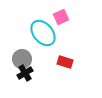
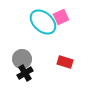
cyan ellipse: moved 11 px up; rotated 8 degrees counterclockwise
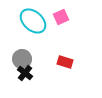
cyan ellipse: moved 10 px left, 1 px up
black cross: rotated 21 degrees counterclockwise
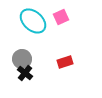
red rectangle: rotated 35 degrees counterclockwise
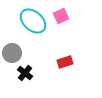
pink square: moved 1 px up
gray circle: moved 10 px left, 6 px up
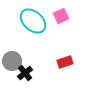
gray circle: moved 8 px down
black cross: rotated 14 degrees clockwise
